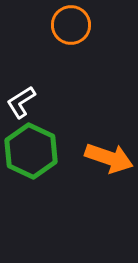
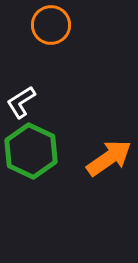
orange circle: moved 20 px left
orange arrow: rotated 54 degrees counterclockwise
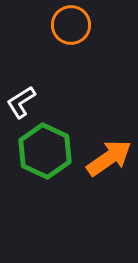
orange circle: moved 20 px right
green hexagon: moved 14 px right
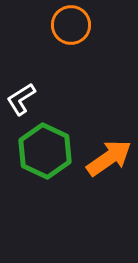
white L-shape: moved 3 px up
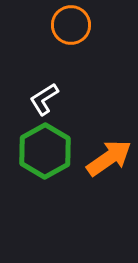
white L-shape: moved 23 px right
green hexagon: rotated 6 degrees clockwise
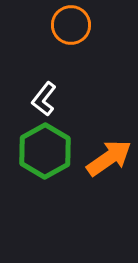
white L-shape: rotated 20 degrees counterclockwise
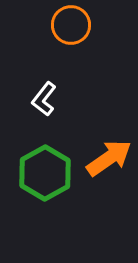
green hexagon: moved 22 px down
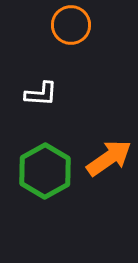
white L-shape: moved 3 px left, 5 px up; rotated 124 degrees counterclockwise
green hexagon: moved 2 px up
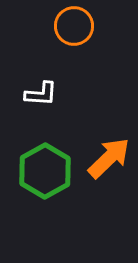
orange circle: moved 3 px right, 1 px down
orange arrow: rotated 9 degrees counterclockwise
